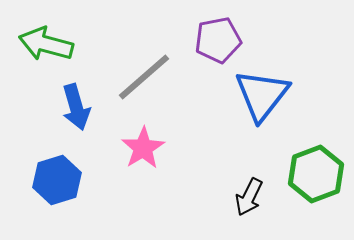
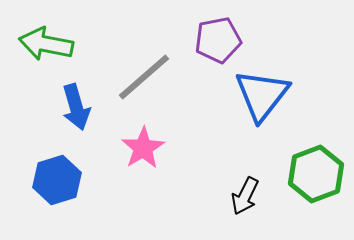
green arrow: rotated 4 degrees counterclockwise
black arrow: moved 4 px left, 1 px up
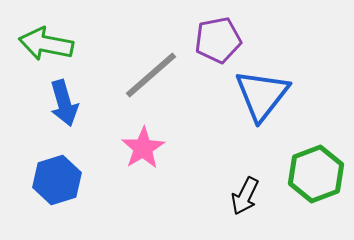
gray line: moved 7 px right, 2 px up
blue arrow: moved 12 px left, 4 px up
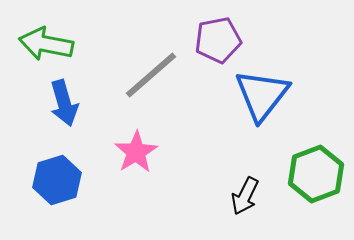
pink star: moved 7 px left, 4 px down
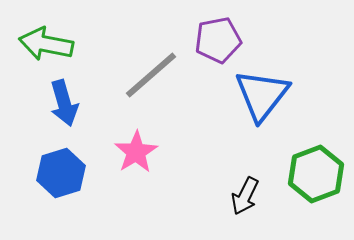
blue hexagon: moved 4 px right, 7 px up
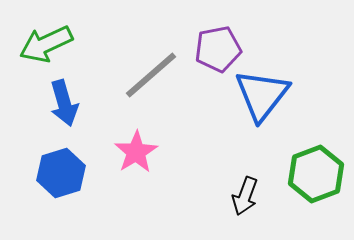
purple pentagon: moved 9 px down
green arrow: rotated 36 degrees counterclockwise
black arrow: rotated 6 degrees counterclockwise
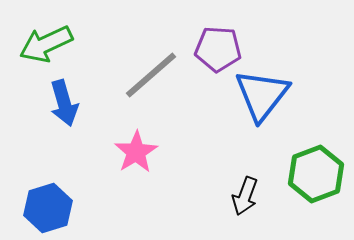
purple pentagon: rotated 15 degrees clockwise
blue hexagon: moved 13 px left, 35 px down
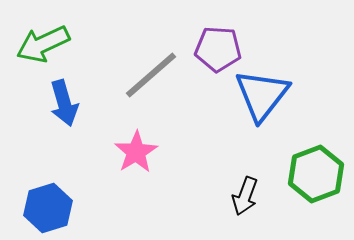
green arrow: moved 3 px left
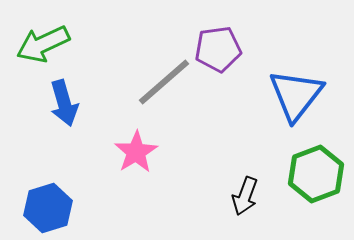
purple pentagon: rotated 12 degrees counterclockwise
gray line: moved 13 px right, 7 px down
blue triangle: moved 34 px right
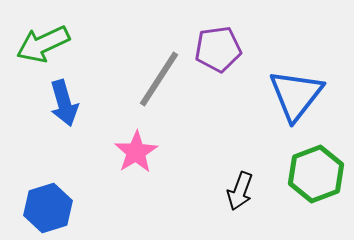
gray line: moved 5 px left, 3 px up; rotated 16 degrees counterclockwise
black arrow: moved 5 px left, 5 px up
